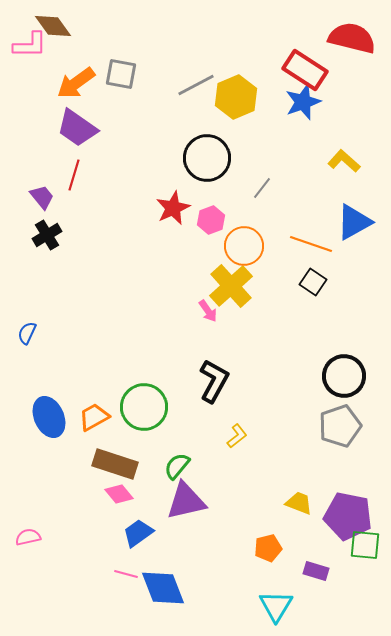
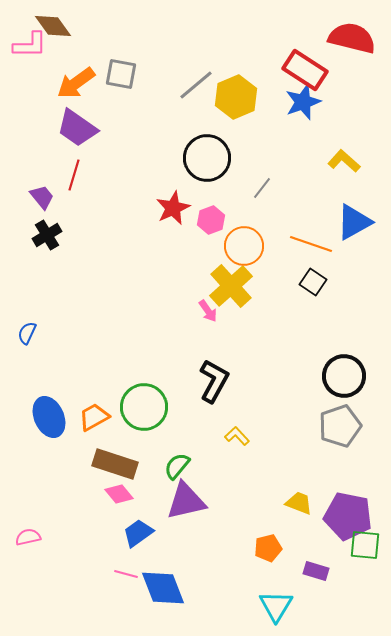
gray line at (196, 85): rotated 12 degrees counterclockwise
yellow L-shape at (237, 436): rotated 95 degrees counterclockwise
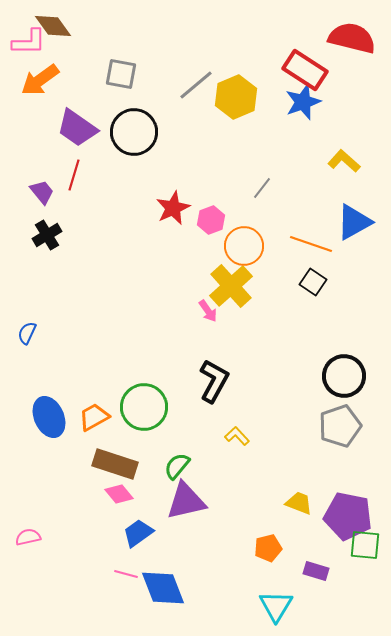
pink L-shape at (30, 45): moved 1 px left, 3 px up
orange arrow at (76, 83): moved 36 px left, 3 px up
black circle at (207, 158): moved 73 px left, 26 px up
purple trapezoid at (42, 197): moved 5 px up
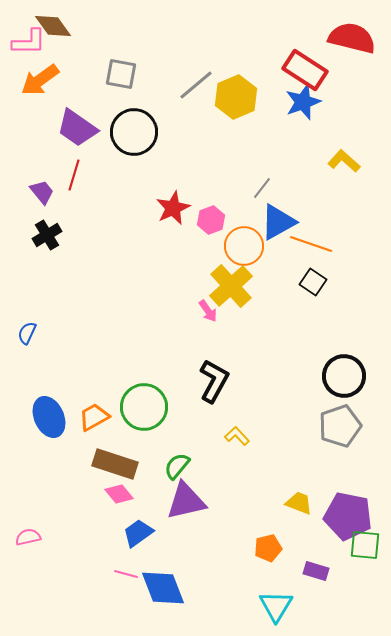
blue triangle at (354, 222): moved 76 px left
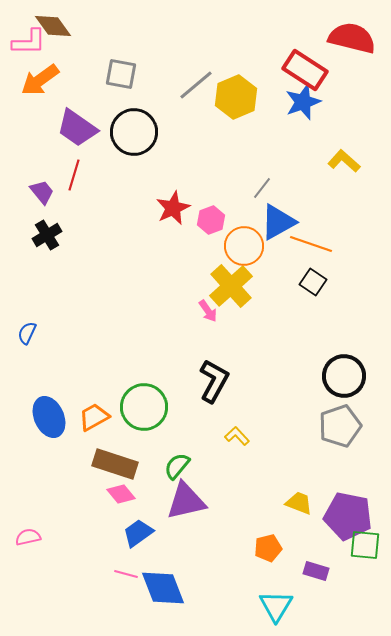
pink diamond at (119, 494): moved 2 px right
